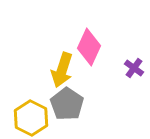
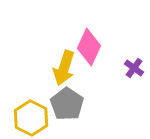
yellow arrow: moved 2 px right, 2 px up
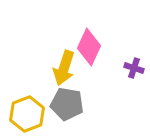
purple cross: rotated 18 degrees counterclockwise
gray pentagon: rotated 24 degrees counterclockwise
yellow hexagon: moved 4 px left, 4 px up; rotated 12 degrees clockwise
